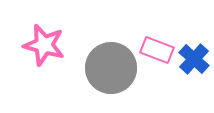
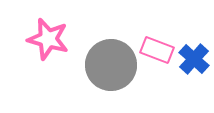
pink star: moved 4 px right, 6 px up
gray circle: moved 3 px up
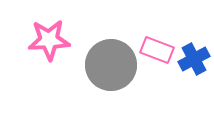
pink star: moved 1 px right, 1 px down; rotated 18 degrees counterclockwise
blue cross: rotated 20 degrees clockwise
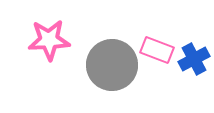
gray circle: moved 1 px right
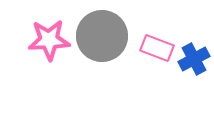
pink rectangle: moved 2 px up
gray circle: moved 10 px left, 29 px up
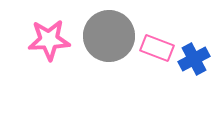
gray circle: moved 7 px right
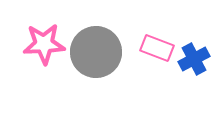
gray circle: moved 13 px left, 16 px down
pink star: moved 5 px left, 4 px down
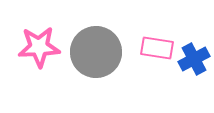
pink star: moved 5 px left, 3 px down
pink rectangle: rotated 12 degrees counterclockwise
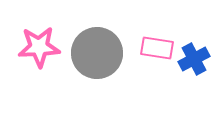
gray circle: moved 1 px right, 1 px down
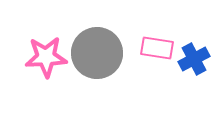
pink star: moved 7 px right, 10 px down
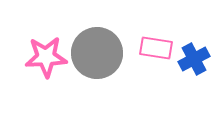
pink rectangle: moved 1 px left
